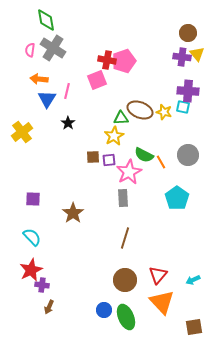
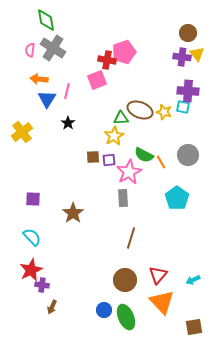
pink pentagon at (124, 61): moved 9 px up
brown line at (125, 238): moved 6 px right
brown arrow at (49, 307): moved 3 px right
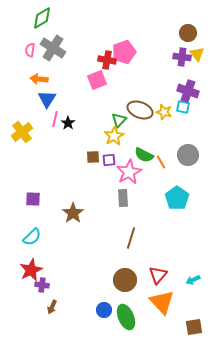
green diamond at (46, 20): moved 4 px left, 2 px up; rotated 70 degrees clockwise
pink line at (67, 91): moved 12 px left, 28 px down
purple cross at (188, 91): rotated 15 degrees clockwise
green triangle at (121, 118): moved 2 px left, 2 px down; rotated 42 degrees counterclockwise
cyan semicircle at (32, 237): rotated 90 degrees clockwise
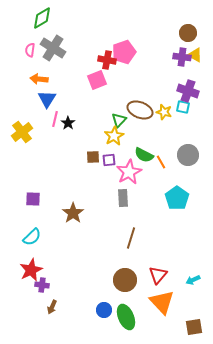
yellow triangle at (197, 54): moved 2 px left, 1 px down; rotated 21 degrees counterclockwise
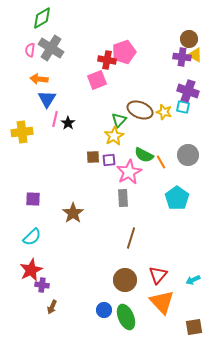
brown circle at (188, 33): moved 1 px right, 6 px down
gray cross at (53, 48): moved 2 px left
yellow cross at (22, 132): rotated 30 degrees clockwise
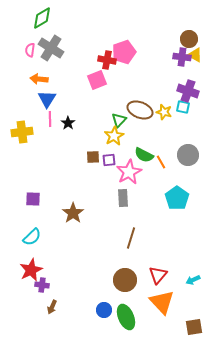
pink line at (55, 119): moved 5 px left; rotated 14 degrees counterclockwise
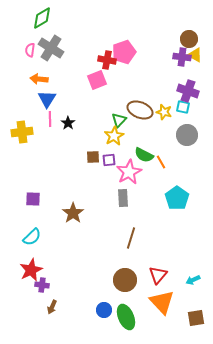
gray circle at (188, 155): moved 1 px left, 20 px up
brown square at (194, 327): moved 2 px right, 9 px up
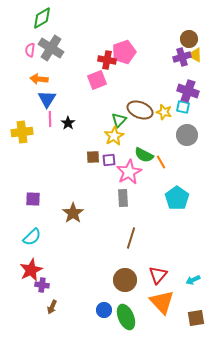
purple cross at (182, 57): rotated 24 degrees counterclockwise
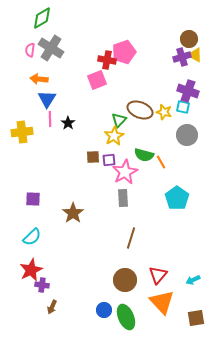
green semicircle at (144, 155): rotated 12 degrees counterclockwise
pink star at (129, 172): moved 4 px left
